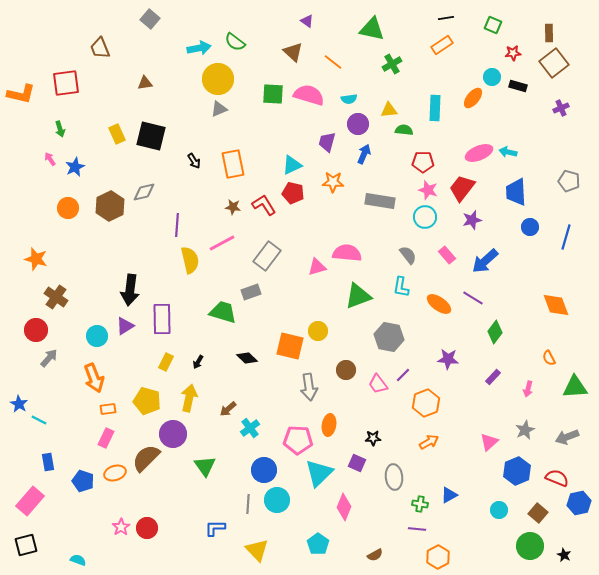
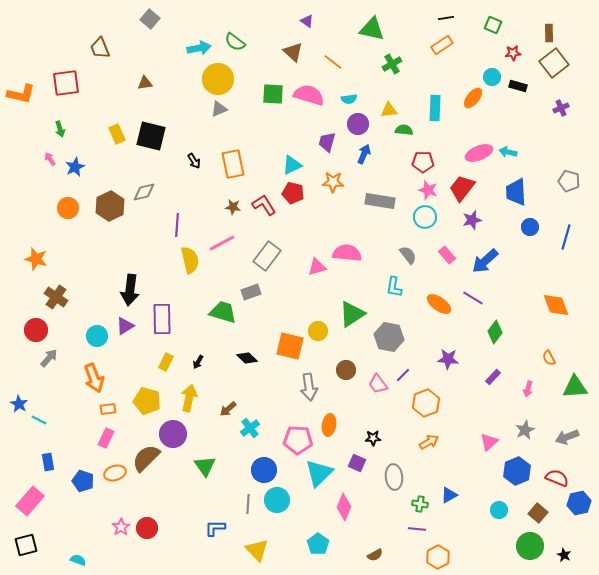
cyan L-shape at (401, 287): moved 7 px left
green triangle at (358, 296): moved 6 px left, 18 px down; rotated 12 degrees counterclockwise
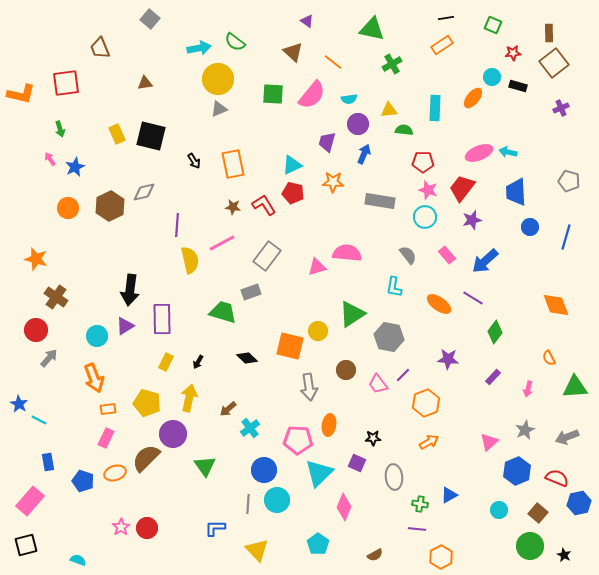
pink semicircle at (309, 95): moved 3 px right; rotated 112 degrees clockwise
yellow pentagon at (147, 401): moved 2 px down
orange hexagon at (438, 557): moved 3 px right
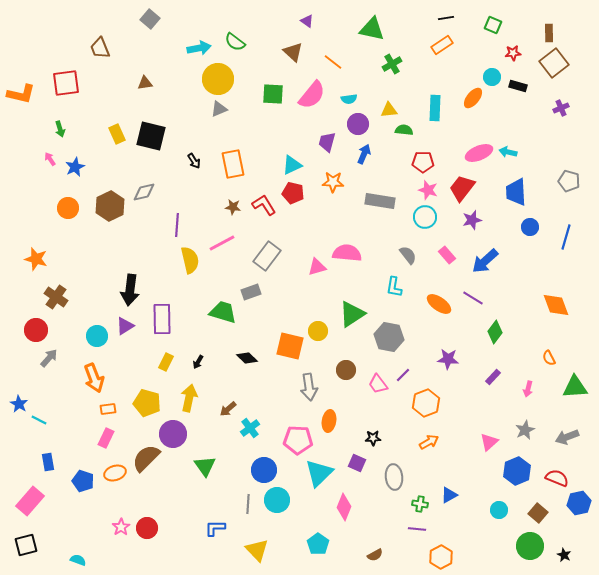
orange ellipse at (329, 425): moved 4 px up
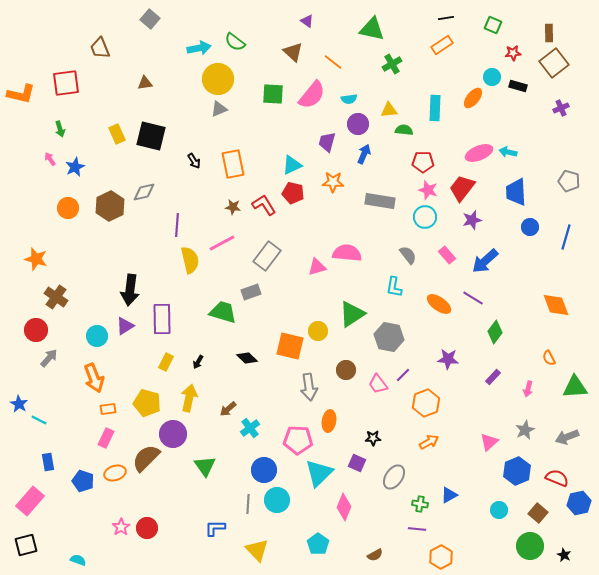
gray ellipse at (394, 477): rotated 40 degrees clockwise
